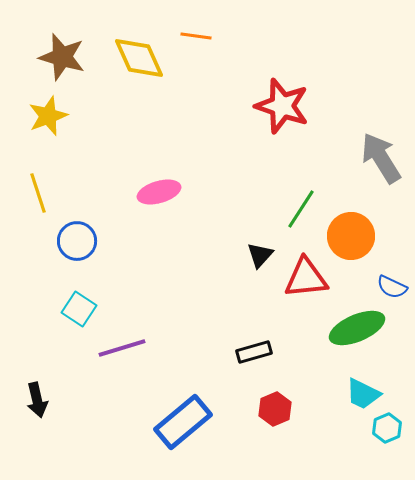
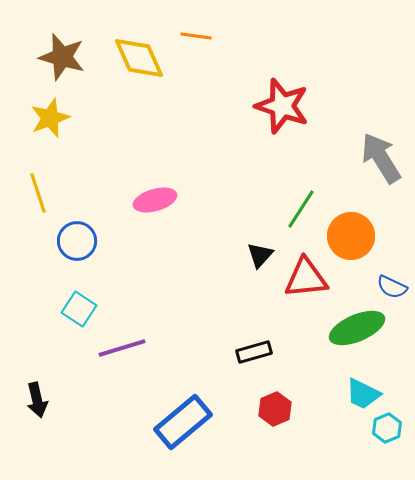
yellow star: moved 2 px right, 2 px down
pink ellipse: moved 4 px left, 8 px down
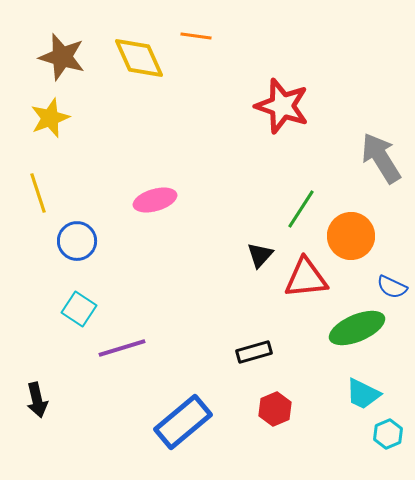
cyan hexagon: moved 1 px right, 6 px down
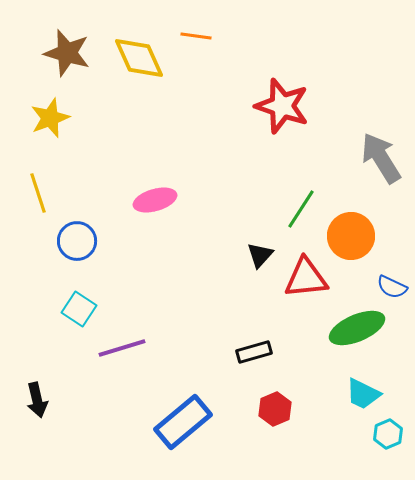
brown star: moved 5 px right, 4 px up
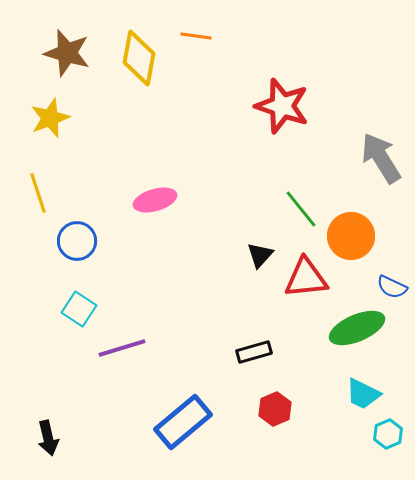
yellow diamond: rotated 34 degrees clockwise
green line: rotated 72 degrees counterclockwise
black arrow: moved 11 px right, 38 px down
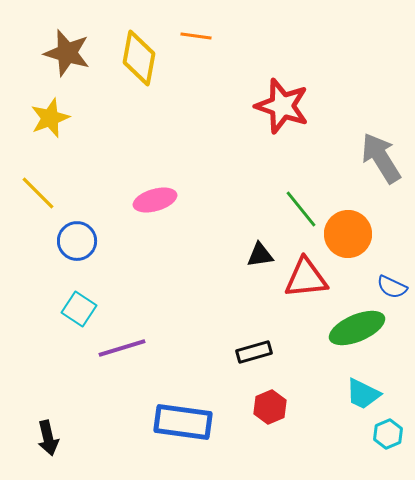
yellow line: rotated 27 degrees counterclockwise
orange circle: moved 3 px left, 2 px up
black triangle: rotated 40 degrees clockwise
red hexagon: moved 5 px left, 2 px up
blue rectangle: rotated 48 degrees clockwise
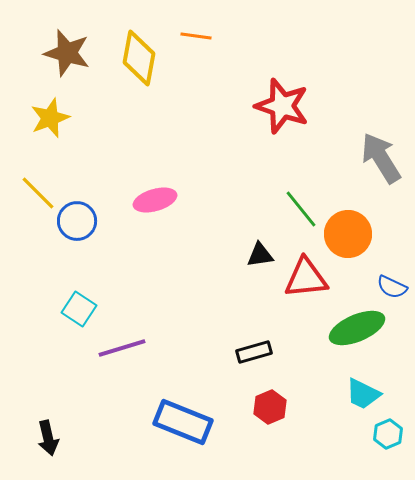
blue circle: moved 20 px up
blue rectangle: rotated 14 degrees clockwise
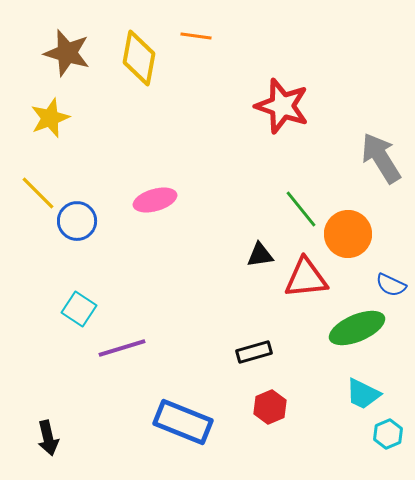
blue semicircle: moved 1 px left, 2 px up
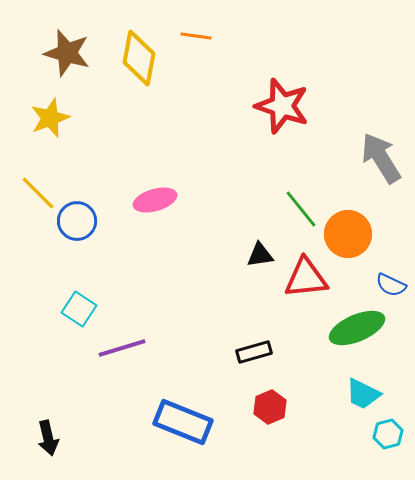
cyan hexagon: rotated 8 degrees clockwise
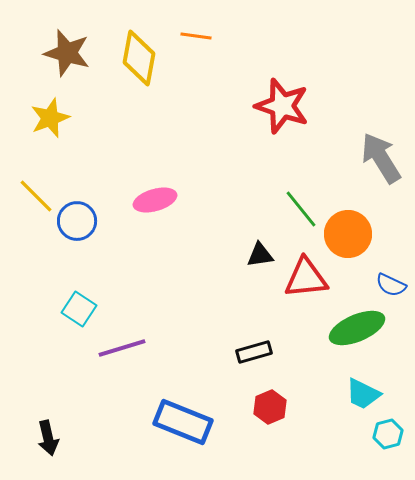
yellow line: moved 2 px left, 3 px down
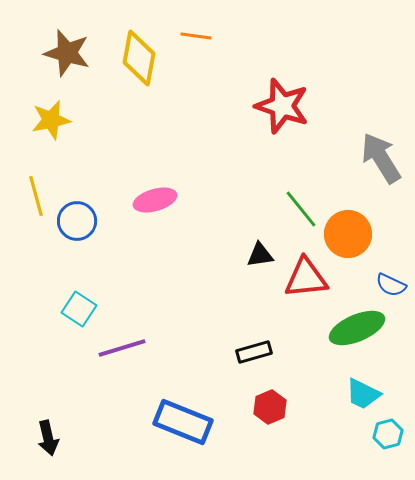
yellow star: moved 1 px right, 2 px down; rotated 9 degrees clockwise
yellow line: rotated 30 degrees clockwise
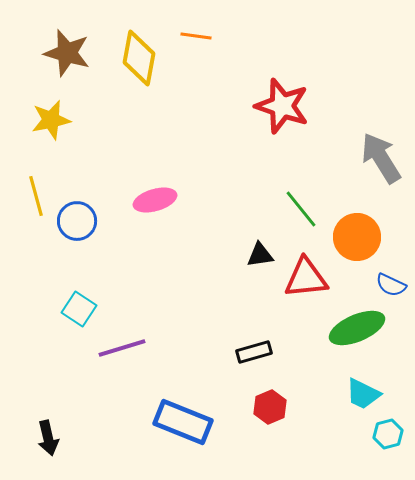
orange circle: moved 9 px right, 3 px down
